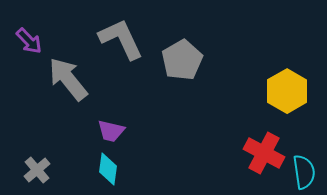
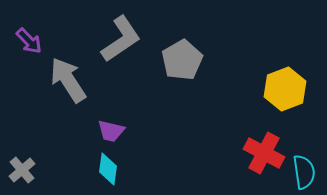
gray L-shape: rotated 81 degrees clockwise
gray arrow: moved 1 px down; rotated 6 degrees clockwise
yellow hexagon: moved 2 px left, 2 px up; rotated 9 degrees clockwise
gray cross: moved 15 px left
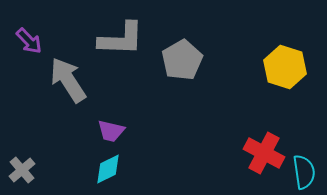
gray L-shape: rotated 36 degrees clockwise
yellow hexagon: moved 22 px up; rotated 21 degrees counterclockwise
cyan diamond: rotated 56 degrees clockwise
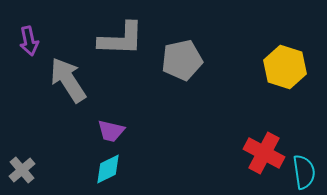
purple arrow: rotated 32 degrees clockwise
gray pentagon: rotated 18 degrees clockwise
